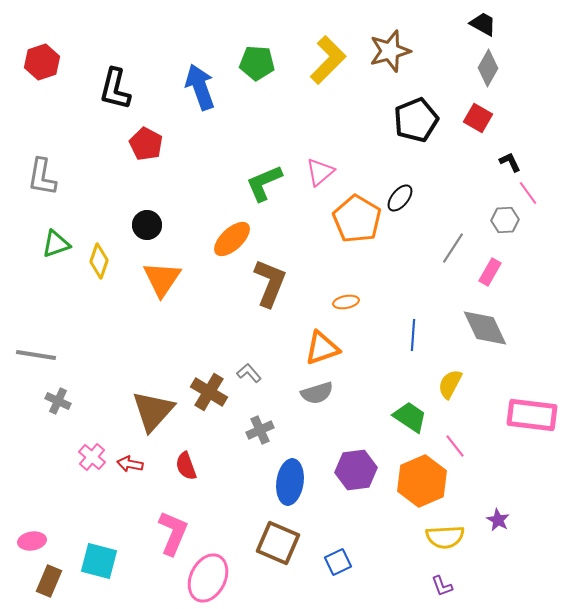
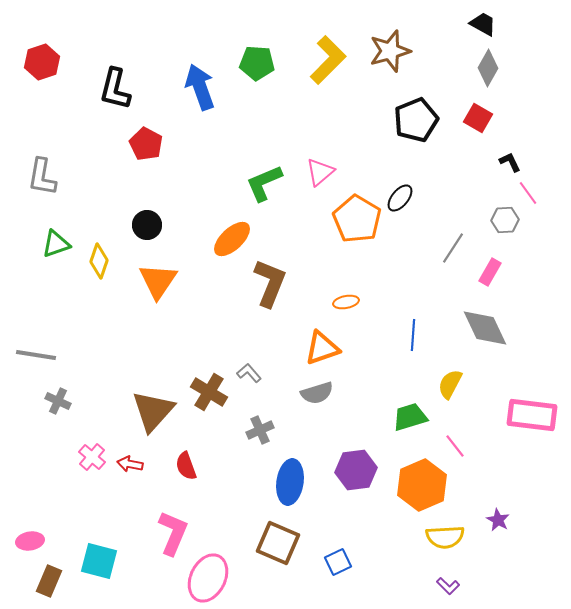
orange triangle at (162, 279): moved 4 px left, 2 px down
green trapezoid at (410, 417): rotated 51 degrees counterclockwise
orange hexagon at (422, 481): moved 4 px down
pink ellipse at (32, 541): moved 2 px left
purple L-shape at (442, 586): moved 6 px right; rotated 25 degrees counterclockwise
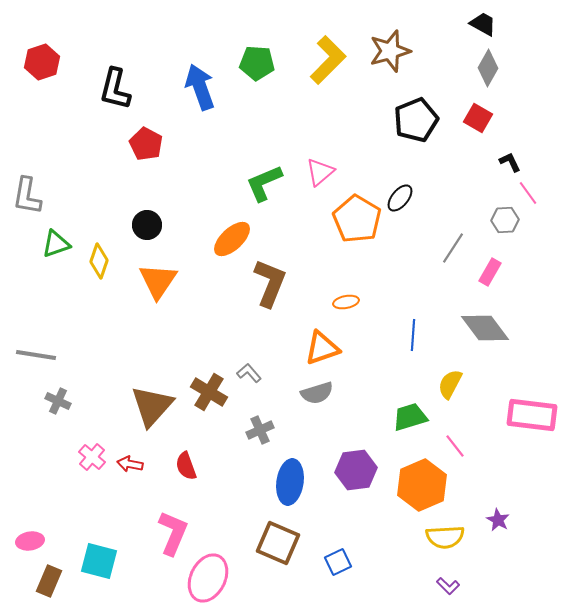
gray L-shape at (42, 177): moved 15 px left, 19 px down
gray diamond at (485, 328): rotated 12 degrees counterclockwise
brown triangle at (153, 411): moved 1 px left, 5 px up
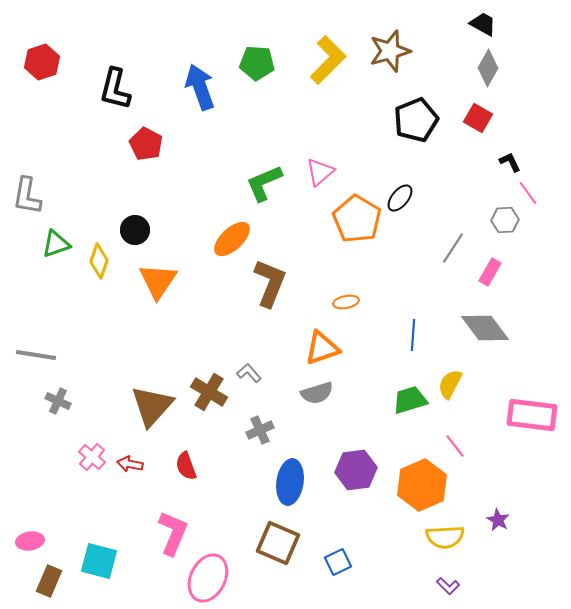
black circle at (147, 225): moved 12 px left, 5 px down
green trapezoid at (410, 417): moved 17 px up
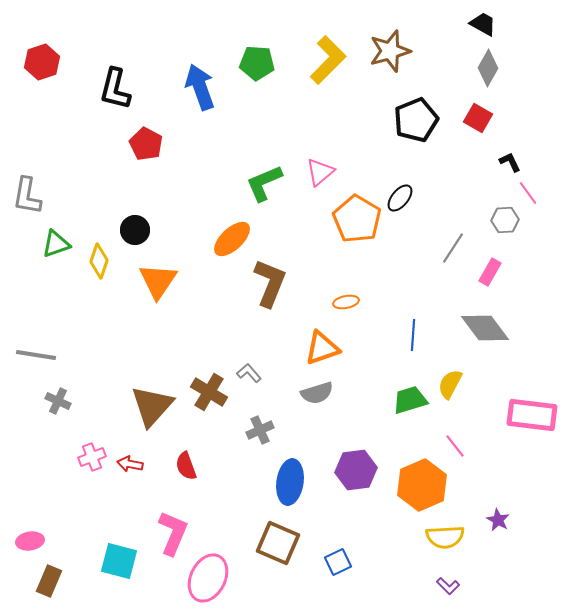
pink cross at (92, 457): rotated 28 degrees clockwise
cyan square at (99, 561): moved 20 px right
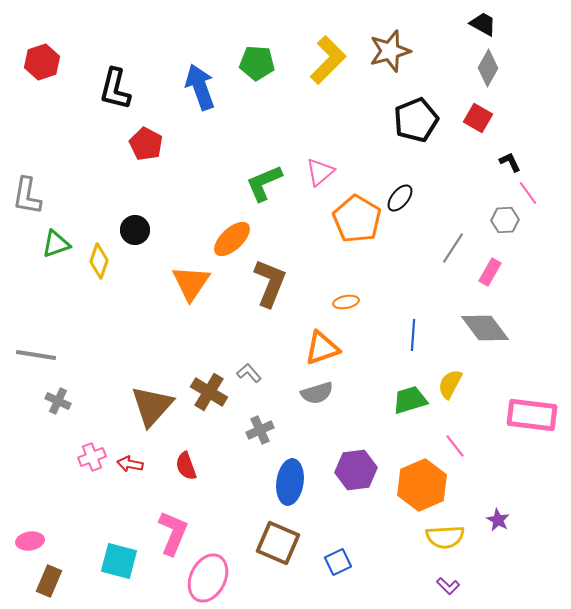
orange triangle at (158, 281): moved 33 px right, 2 px down
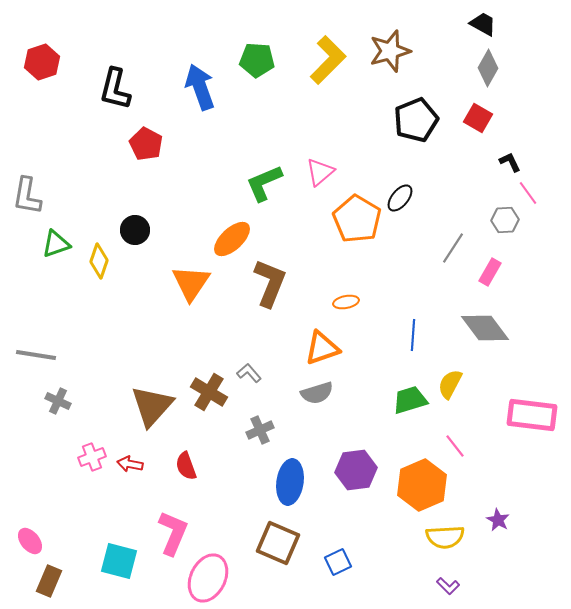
green pentagon at (257, 63): moved 3 px up
pink ellipse at (30, 541): rotated 60 degrees clockwise
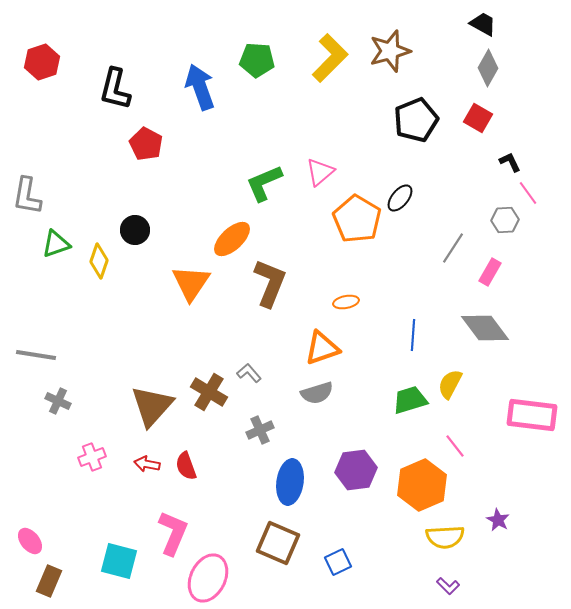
yellow L-shape at (328, 60): moved 2 px right, 2 px up
red arrow at (130, 464): moved 17 px right
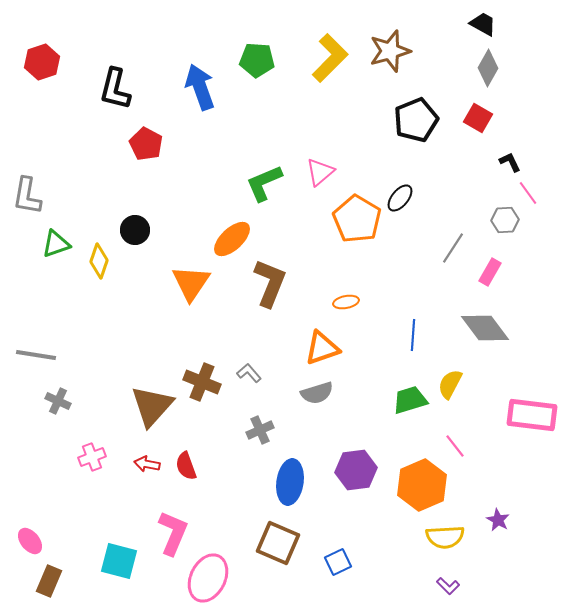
brown cross at (209, 392): moved 7 px left, 10 px up; rotated 9 degrees counterclockwise
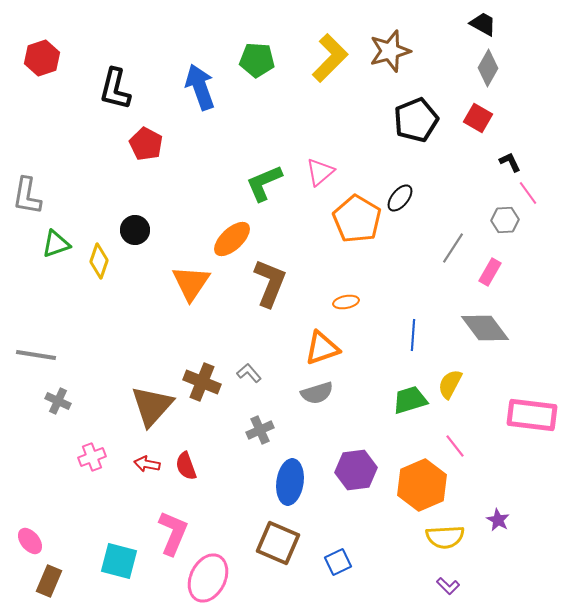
red hexagon at (42, 62): moved 4 px up
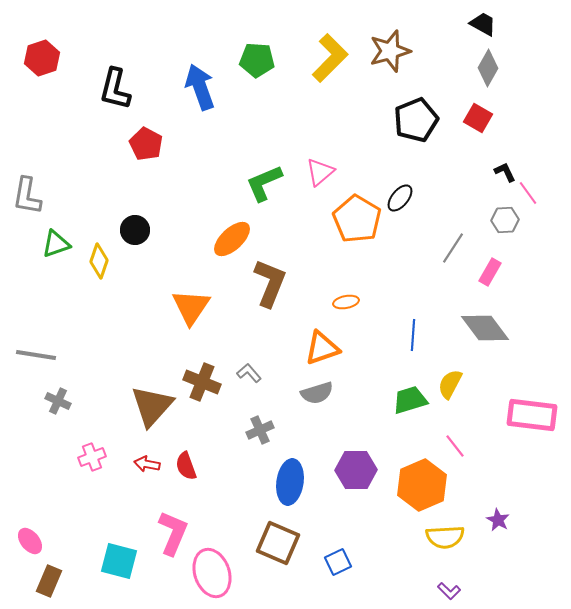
black L-shape at (510, 162): moved 5 px left, 10 px down
orange triangle at (191, 283): moved 24 px down
purple hexagon at (356, 470): rotated 6 degrees clockwise
pink ellipse at (208, 578): moved 4 px right, 5 px up; rotated 45 degrees counterclockwise
purple L-shape at (448, 586): moved 1 px right, 5 px down
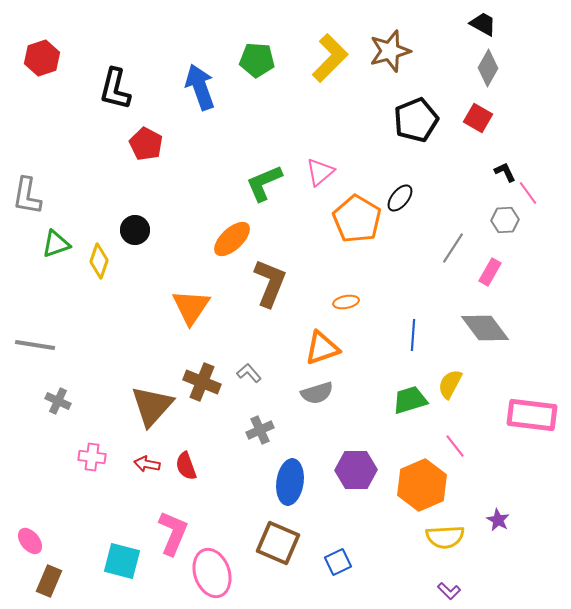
gray line at (36, 355): moved 1 px left, 10 px up
pink cross at (92, 457): rotated 28 degrees clockwise
cyan square at (119, 561): moved 3 px right
